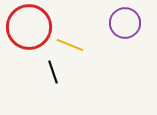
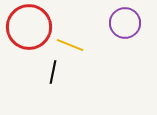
black line: rotated 30 degrees clockwise
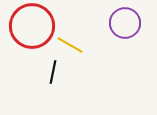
red circle: moved 3 px right, 1 px up
yellow line: rotated 8 degrees clockwise
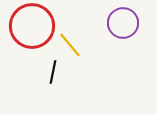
purple circle: moved 2 px left
yellow line: rotated 20 degrees clockwise
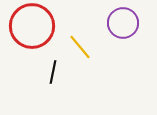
yellow line: moved 10 px right, 2 px down
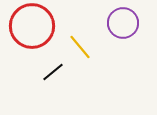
black line: rotated 40 degrees clockwise
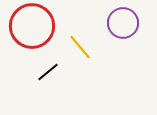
black line: moved 5 px left
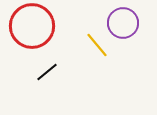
yellow line: moved 17 px right, 2 px up
black line: moved 1 px left
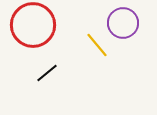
red circle: moved 1 px right, 1 px up
black line: moved 1 px down
